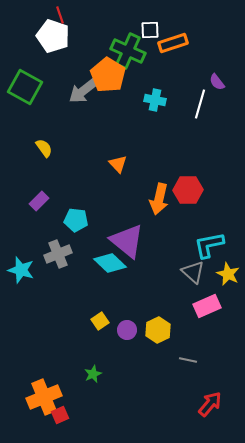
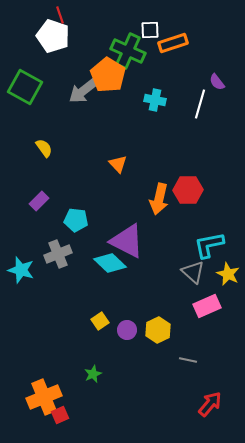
purple triangle: rotated 12 degrees counterclockwise
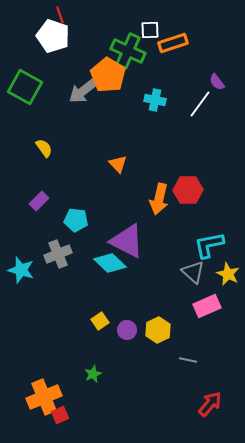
white line: rotated 20 degrees clockwise
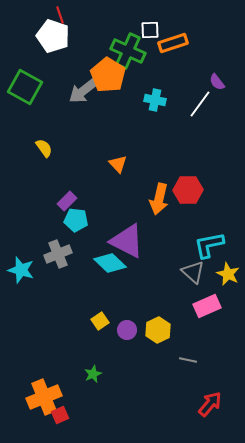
purple rectangle: moved 28 px right
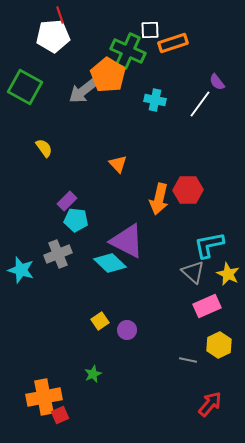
white pentagon: rotated 24 degrees counterclockwise
yellow hexagon: moved 61 px right, 15 px down
orange cross: rotated 12 degrees clockwise
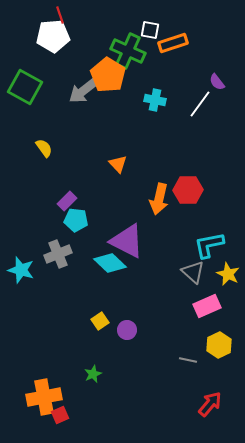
white square: rotated 12 degrees clockwise
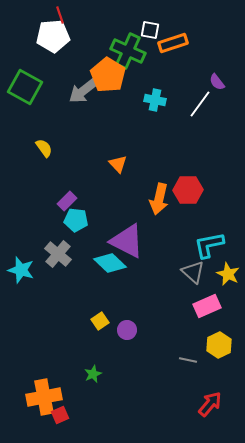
gray cross: rotated 28 degrees counterclockwise
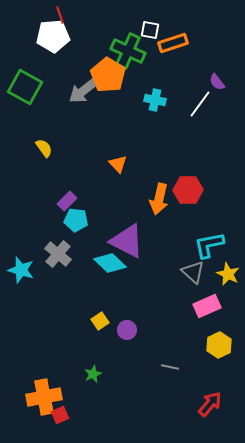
gray line: moved 18 px left, 7 px down
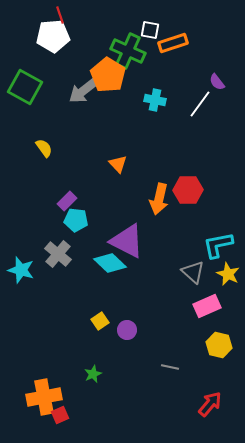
cyan L-shape: moved 9 px right
yellow hexagon: rotated 20 degrees counterclockwise
